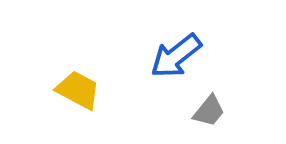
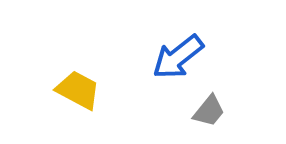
blue arrow: moved 2 px right, 1 px down
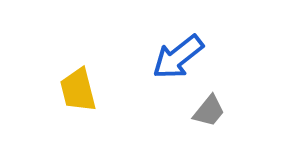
yellow trapezoid: rotated 132 degrees counterclockwise
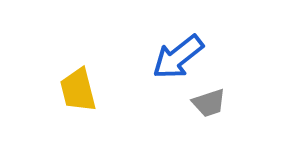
gray trapezoid: moved 8 px up; rotated 33 degrees clockwise
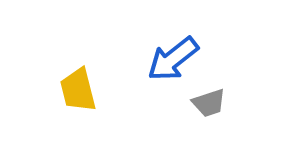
blue arrow: moved 5 px left, 2 px down
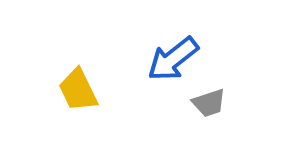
yellow trapezoid: rotated 12 degrees counterclockwise
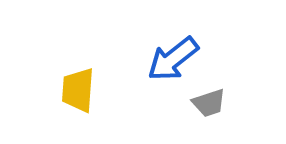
yellow trapezoid: rotated 30 degrees clockwise
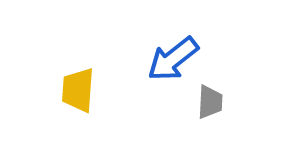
gray trapezoid: moved 1 px right, 1 px up; rotated 69 degrees counterclockwise
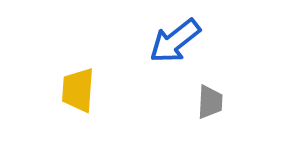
blue arrow: moved 2 px right, 18 px up
